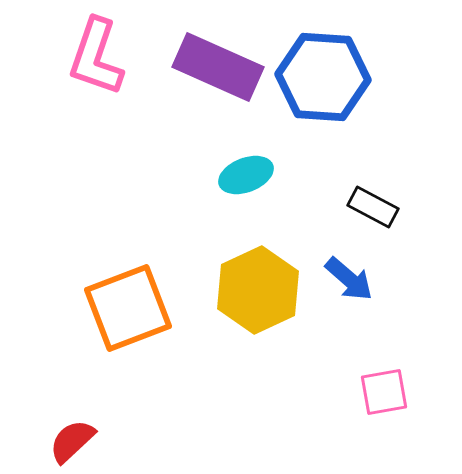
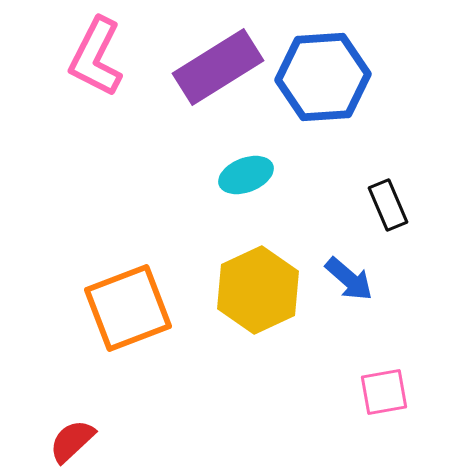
pink L-shape: rotated 8 degrees clockwise
purple rectangle: rotated 56 degrees counterclockwise
blue hexagon: rotated 8 degrees counterclockwise
black rectangle: moved 15 px right, 2 px up; rotated 39 degrees clockwise
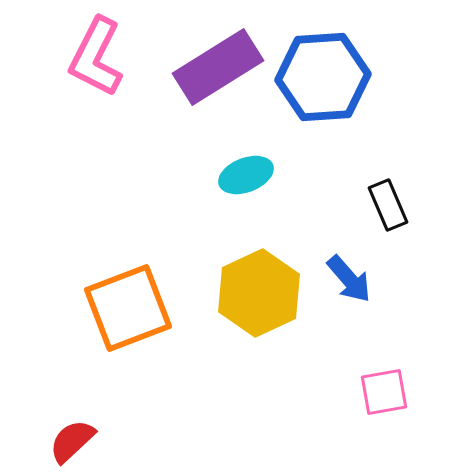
blue arrow: rotated 8 degrees clockwise
yellow hexagon: moved 1 px right, 3 px down
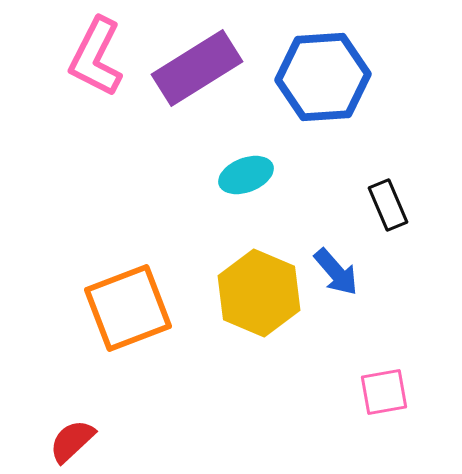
purple rectangle: moved 21 px left, 1 px down
blue arrow: moved 13 px left, 7 px up
yellow hexagon: rotated 12 degrees counterclockwise
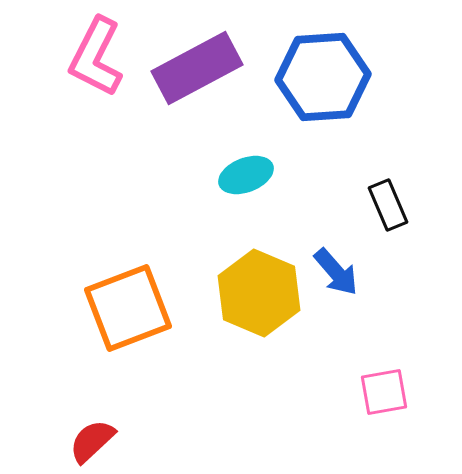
purple rectangle: rotated 4 degrees clockwise
red semicircle: moved 20 px right
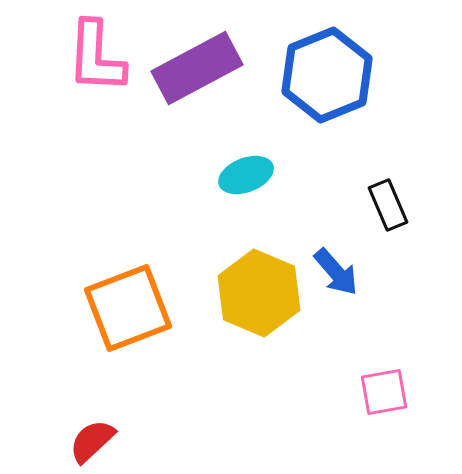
pink L-shape: rotated 24 degrees counterclockwise
blue hexagon: moved 4 px right, 2 px up; rotated 18 degrees counterclockwise
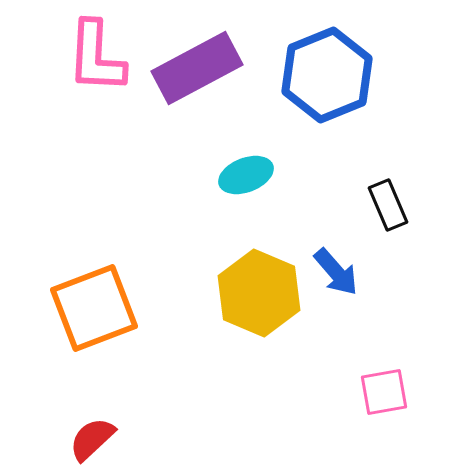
orange square: moved 34 px left
red semicircle: moved 2 px up
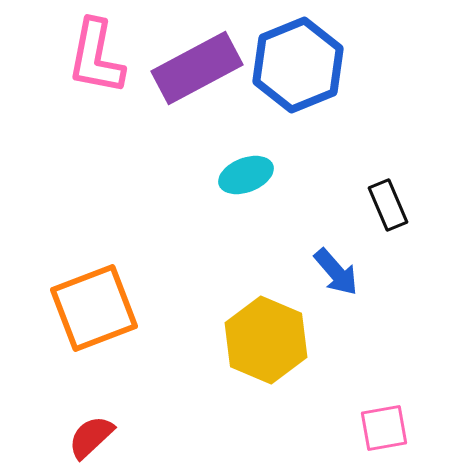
pink L-shape: rotated 8 degrees clockwise
blue hexagon: moved 29 px left, 10 px up
yellow hexagon: moved 7 px right, 47 px down
pink square: moved 36 px down
red semicircle: moved 1 px left, 2 px up
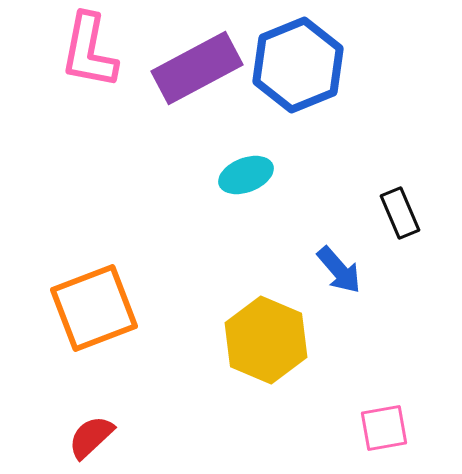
pink L-shape: moved 7 px left, 6 px up
black rectangle: moved 12 px right, 8 px down
blue arrow: moved 3 px right, 2 px up
